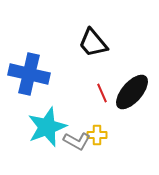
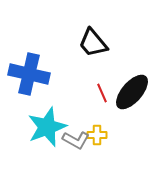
gray L-shape: moved 1 px left, 1 px up
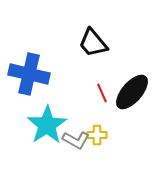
cyan star: moved 2 px up; rotated 12 degrees counterclockwise
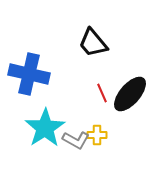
black ellipse: moved 2 px left, 2 px down
cyan star: moved 2 px left, 3 px down
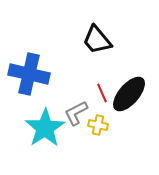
black trapezoid: moved 4 px right, 3 px up
black ellipse: moved 1 px left
yellow cross: moved 1 px right, 10 px up; rotated 12 degrees clockwise
gray L-shape: moved 27 px up; rotated 124 degrees clockwise
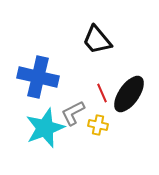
blue cross: moved 9 px right, 3 px down
black ellipse: rotated 6 degrees counterclockwise
gray L-shape: moved 3 px left
cyan star: rotated 12 degrees clockwise
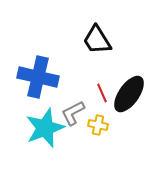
black trapezoid: rotated 8 degrees clockwise
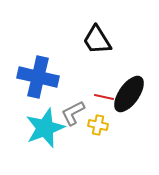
red line: moved 2 px right, 4 px down; rotated 54 degrees counterclockwise
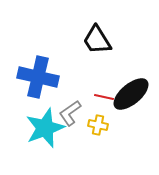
black ellipse: moved 2 px right; rotated 15 degrees clockwise
gray L-shape: moved 3 px left; rotated 8 degrees counterclockwise
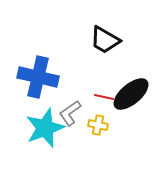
black trapezoid: moved 8 px right; rotated 28 degrees counterclockwise
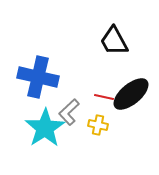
black trapezoid: moved 9 px right, 1 px down; rotated 32 degrees clockwise
gray L-shape: moved 1 px left, 1 px up; rotated 8 degrees counterclockwise
cyan star: rotated 12 degrees counterclockwise
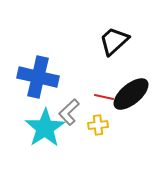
black trapezoid: rotated 76 degrees clockwise
yellow cross: rotated 18 degrees counterclockwise
